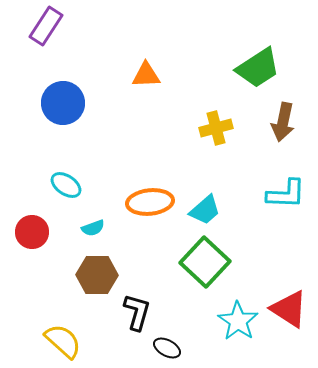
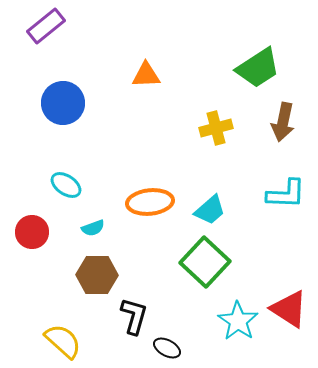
purple rectangle: rotated 18 degrees clockwise
cyan trapezoid: moved 5 px right
black L-shape: moved 3 px left, 4 px down
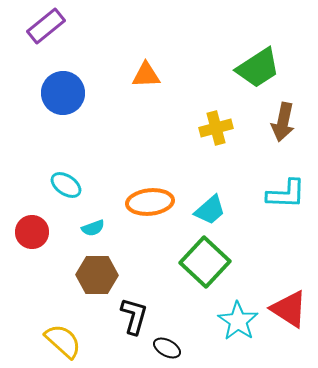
blue circle: moved 10 px up
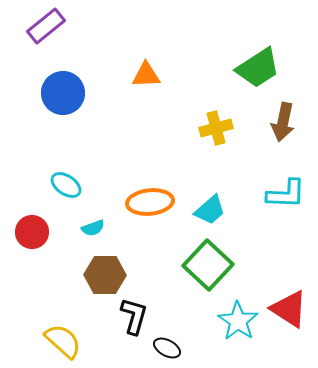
green square: moved 3 px right, 3 px down
brown hexagon: moved 8 px right
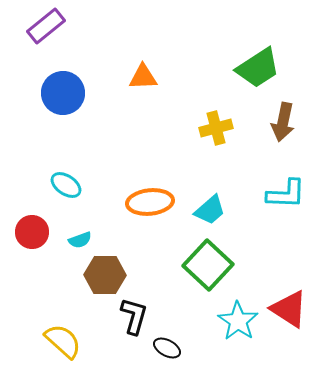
orange triangle: moved 3 px left, 2 px down
cyan semicircle: moved 13 px left, 12 px down
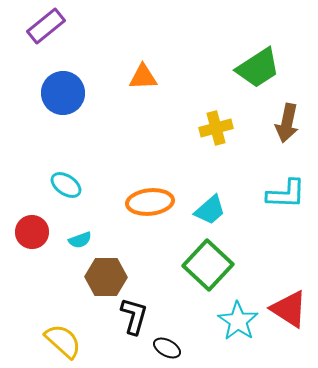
brown arrow: moved 4 px right, 1 px down
brown hexagon: moved 1 px right, 2 px down
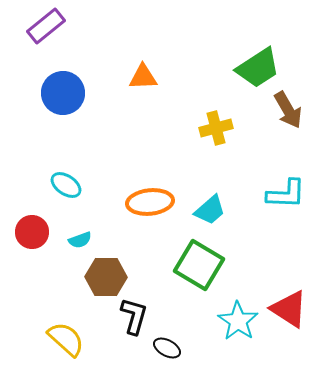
brown arrow: moved 1 px right, 13 px up; rotated 42 degrees counterclockwise
green square: moved 9 px left; rotated 12 degrees counterclockwise
yellow semicircle: moved 3 px right, 2 px up
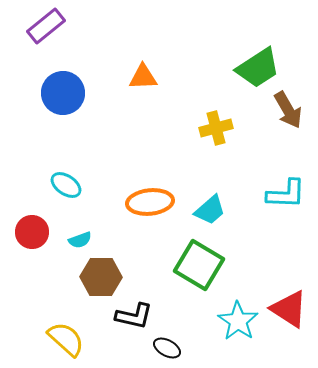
brown hexagon: moved 5 px left
black L-shape: rotated 87 degrees clockwise
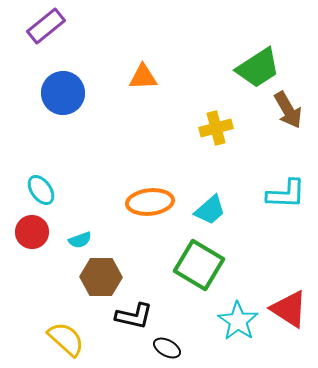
cyan ellipse: moved 25 px left, 5 px down; rotated 20 degrees clockwise
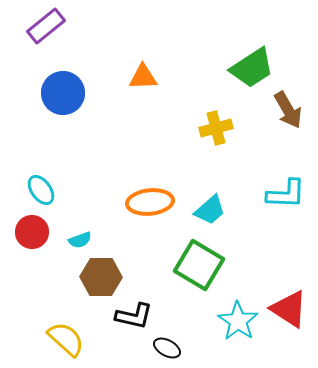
green trapezoid: moved 6 px left
